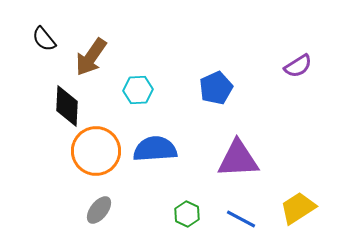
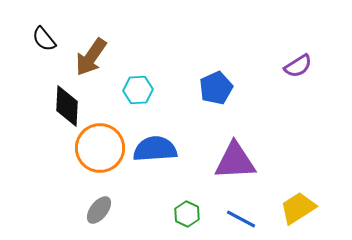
orange circle: moved 4 px right, 3 px up
purple triangle: moved 3 px left, 2 px down
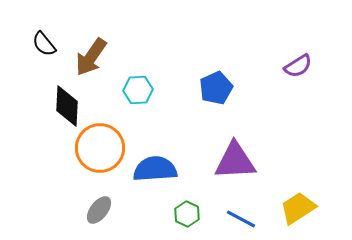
black semicircle: moved 5 px down
blue semicircle: moved 20 px down
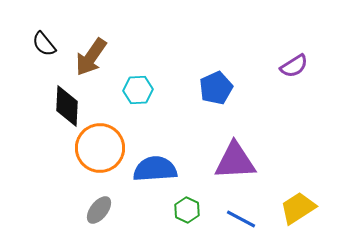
purple semicircle: moved 4 px left
green hexagon: moved 4 px up
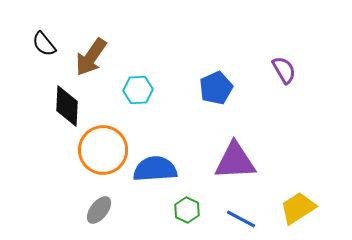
purple semicircle: moved 10 px left, 4 px down; rotated 88 degrees counterclockwise
orange circle: moved 3 px right, 2 px down
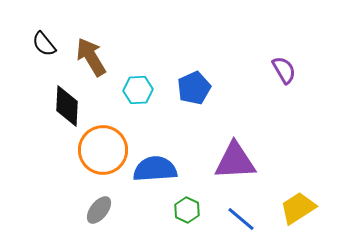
brown arrow: rotated 114 degrees clockwise
blue pentagon: moved 22 px left
blue line: rotated 12 degrees clockwise
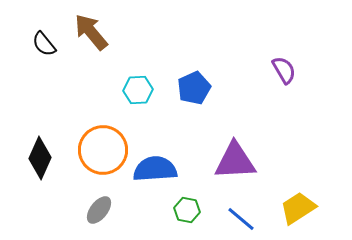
brown arrow: moved 25 px up; rotated 9 degrees counterclockwise
black diamond: moved 27 px left, 52 px down; rotated 21 degrees clockwise
green hexagon: rotated 15 degrees counterclockwise
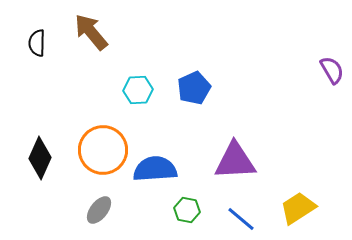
black semicircle: moved 7 px left, 1 px up; rotated 40 degrees clockwise
purple semicircle: moved 48 px right
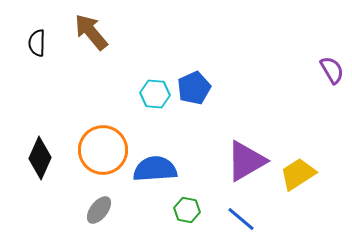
cyan hexagon: moved 17 px right, 4 px down; rotated 8 degrees clockwise
purple triangle: moved 11 px right; rotated 27 degrees counterclockwise
yellow trapezoid: moved 34 px up
